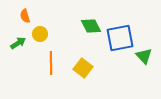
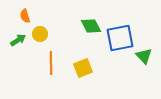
green arrow: moved 3 px up
yellow square: rotated 30 degrees clockwise
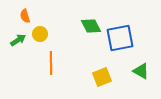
green triangle: moved 3 px left, 15 px down; rotated 18 degrees counterclockwise
yellow square: moved 19 px right, 9 px down
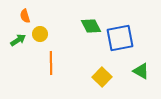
yellow square: rotated 24 degrees counterclockwise
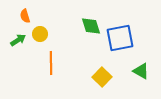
green diamond: rotated 10 degrees clockwise
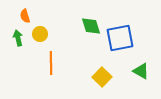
green arrow: moved 2 px up; rotated 70 degrees counterclockwise
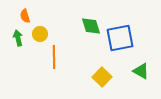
orange line: moved 3 px right, 6 px up
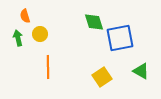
green diamond: moved 3 px right, 4 px up
orange line: moved 6 px left, 10 px down
yellow square: rotated 12 degrees clockwise
